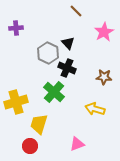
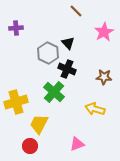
black cross: moved 1 px down
yellow trapezoid: rotated 10 degrees clockwise
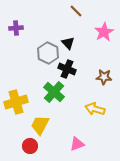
yellow trapezoid: moved 1 px right, 1 px down
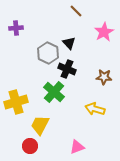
black triangle: moved 1 px right
pink triangle: moved 3 px down
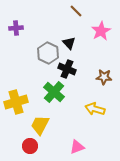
pink star: moved 3 px left, 1 px up
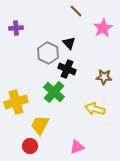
pink star: moved 2 px right, 3 px up
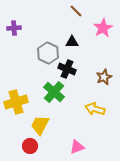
purple cross: moved 2 px left
black triangle: moved 3 px right, 1 px up; rotated 48 degrees counterclockwise
brown star: rotated 28 degrees counterclockwise
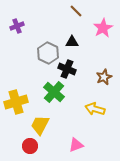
purple cross: moved 3 px right, 2 px up; rotated 16 degrees counterclockwise
pink triangle: moved 1 px left, 2 px up
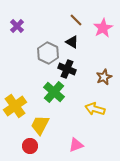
brown line: moved 9 px down
purple cross: rotated 24 degrees counterclockwise
black triangle: rotated 32 degrees clockwise
yellow cross: moved 1 px left, 4 px down; rotated 20 degrees counterclockwise
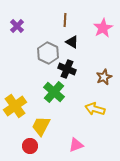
brown line: moved 11 px left; rotated 48 degrees clockwise
yellow trapezoid: moved 1 px right, 1 px down
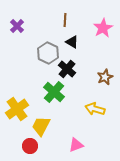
black cross: rotated 18 degrees clockwise
brown star: moved 1 px right
yellow cross: moved 2 px right, 3 px down
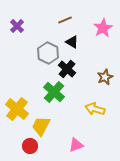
brown line: rotated 64 degrees clockwise
yellow cross: rotated 15 degrees counterclockwise
